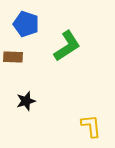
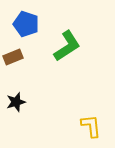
brown rectangle: rotated 24 degrees counterclockwise
black star: moved 10 px left, 1 px down
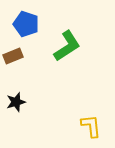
brown rectangle: moved 1 px up
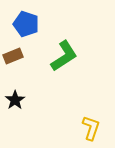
green L-shape: moved 3 px left, 10 px down
black star: moved 1 px left, 2 px up; rotated 18 degrees counterclockwise
yellow L-shape: moved 2 px down; rotated 25 degrees clockwise
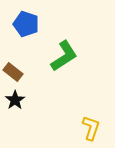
brown rectangle: moved 16 px down; rotated 60 degrees clockwise
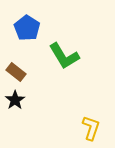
blue pentagon: moved 1 px right, 4 px down; rotated 15 degrees clockwise
green L-shape: rotated 92 degrees clockwise
brown rectangle: moved 3 px right
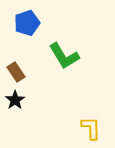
blue pentagon: moved 5 px up; rotated 20 degrees clockwise
brown rectangle: rotated 18 degrees clockwise
yellow L-shape: rotated 20 degrees counterclockwise
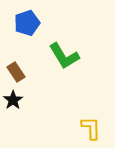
black star: moved 2 px left
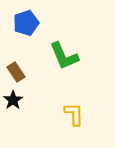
blue pentagon: moved 1 px left
green L-shape: rotated 8 degrees clockwise
yellow L-shape: moved 17 px left, 14 px up
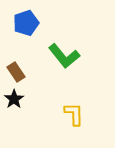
green L-shape: rotated 16 degrees counterclockwise
black star: moved 1 px right, 1 px up
